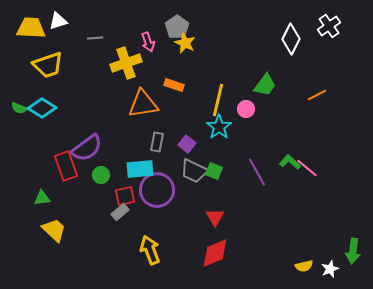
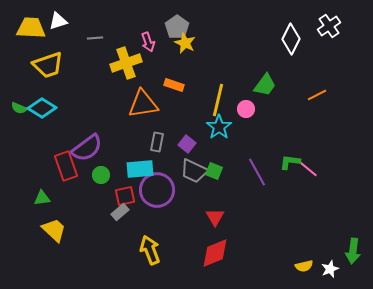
green L-shape at (290, 162): rotated 35 degrees counterclockwise
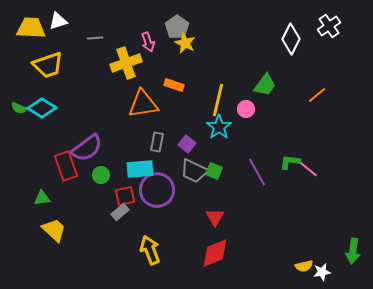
orange line at (317, 95): rotated 12 degrees counterclockwise
white star at (330, 269): moved 8 px left, 3 px down; rotated 12 degrees clockwise
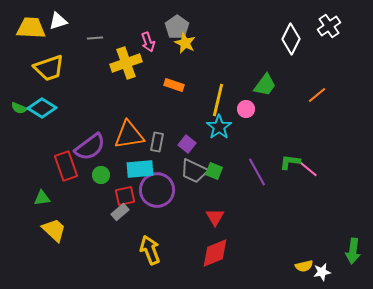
yellow trapezoid at (48, 65): moved 1 px right, 3 px down
orange triangle at (143, 104): moved 14 px left, 31 px down
purple semicircle at (87, 148): moved 3 px right, 1 px up
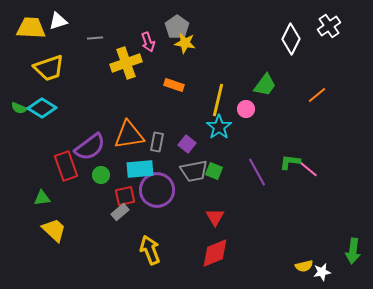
yellow star at (185, 43): rotated 15 degrees counterclockwise
gray trapezoid at (194, 171): rotated 36 degrees counterclockwise
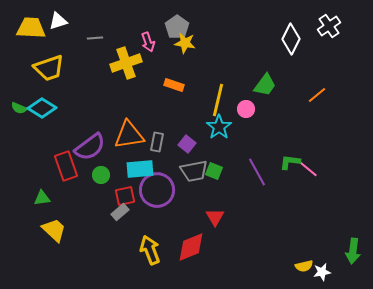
red diamond at (215, 253): moved 24 px left, 6 px up
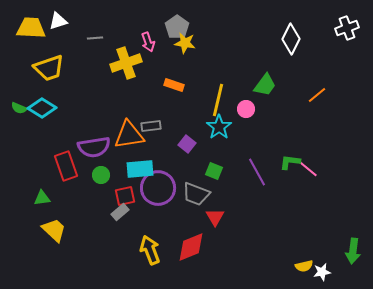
white cross at (329, 26): moved 18 px right, 2 px down; rotated 15 degrees clockwise
gray rectangle at (157, 142): moved 6 px left, 16 px up; rotated 72 degrees clockwise
purple semicircle at (90, 147): moved 4 px right; rotated 28 degrees clockwise
gray trapezoid at (194, 171): moved 2 px right, 23 px down; rotated 32 degrees clockwise
purple circle at (157, 190): moved 1 px right, 2 px up
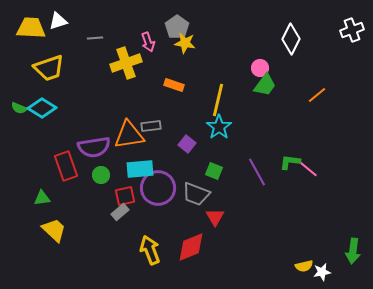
white cross at (347, 28): moved 5 px right, 2 px down
pink circle at (246, 109): moved 14 px right, 41 px up
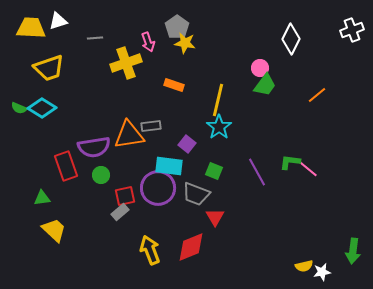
cyan rectangle at (140, 169): moved 29 px right, 3 px up; rotated 12 degrees clockwise
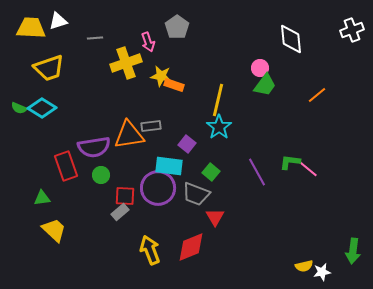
white diamond at (291, 39): rotated 32 degrees counterclockwise
yellow star at (185, 43): moved 24 px left, 33 px down
green square at (214, 171): moved 3 px left, 1 px down; rotated 18 degrees clockwise
red square at (125, 196): rotated 15 degrees clockwise
